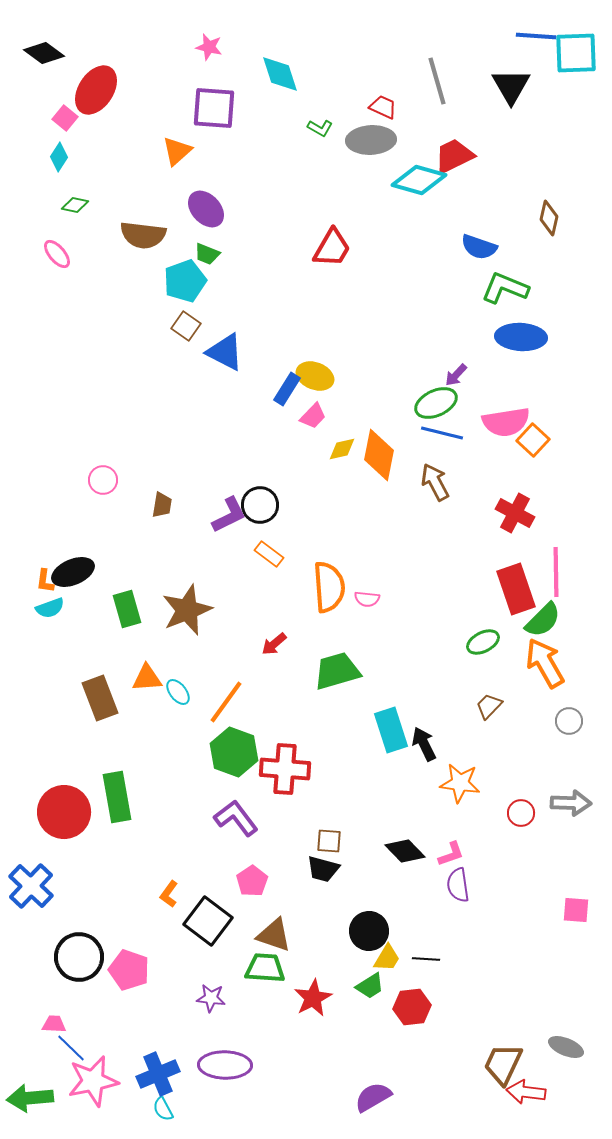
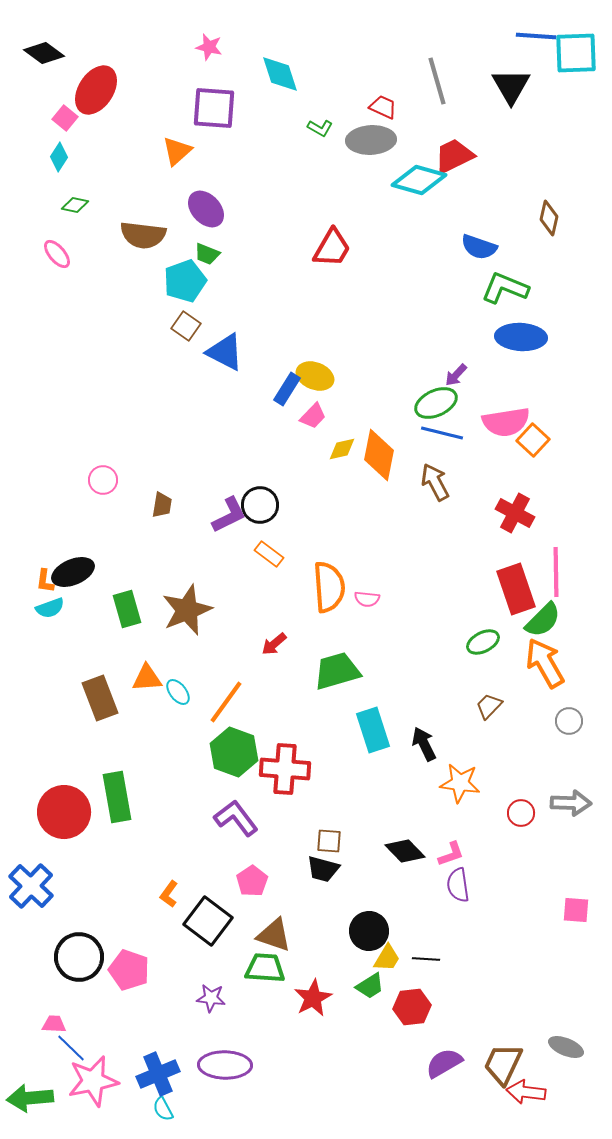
cyan rectangle at (391, 730): moved 18 px left
purple semicircle at (373, 1097): moved 71 px right, 34 px up
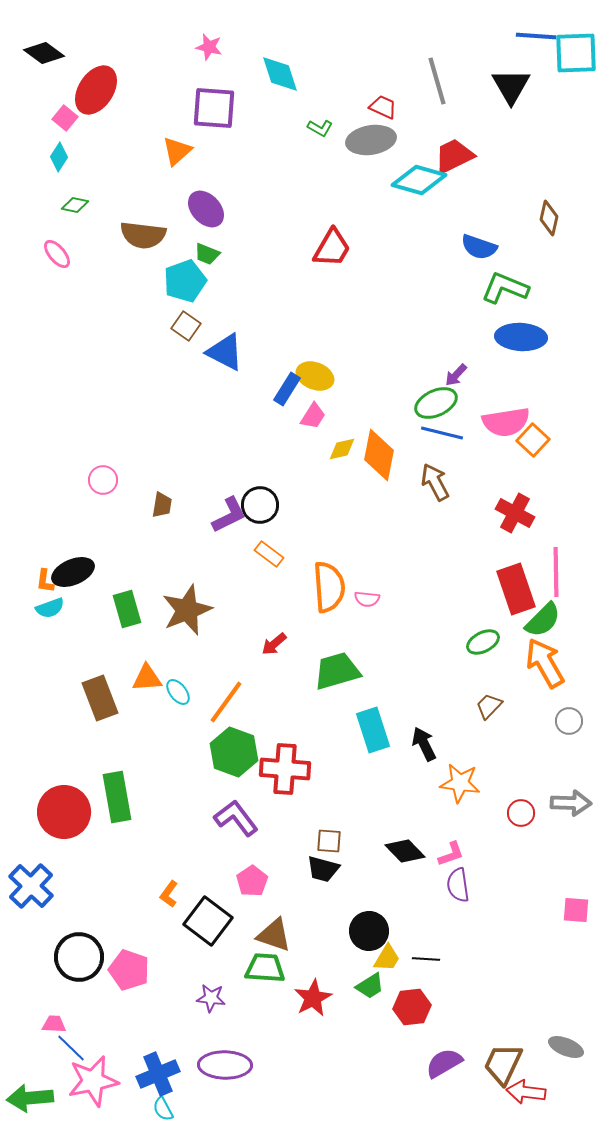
gray ellipse at (371, 140): rotated 6 degrees counterclockwise
pink trapezoid at (313, 416): rotated 12 degrees counterclockwise
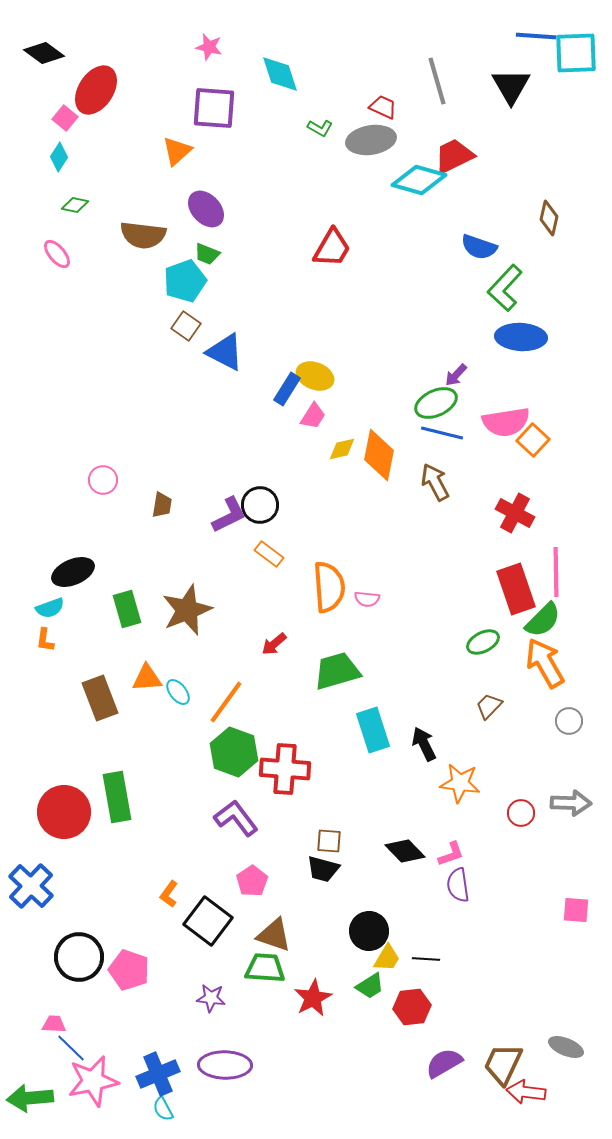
green L-shape at (505, 288): rotated 69 degrees counterclockwise
orange L-shape at (45, 581): moved 59 px down
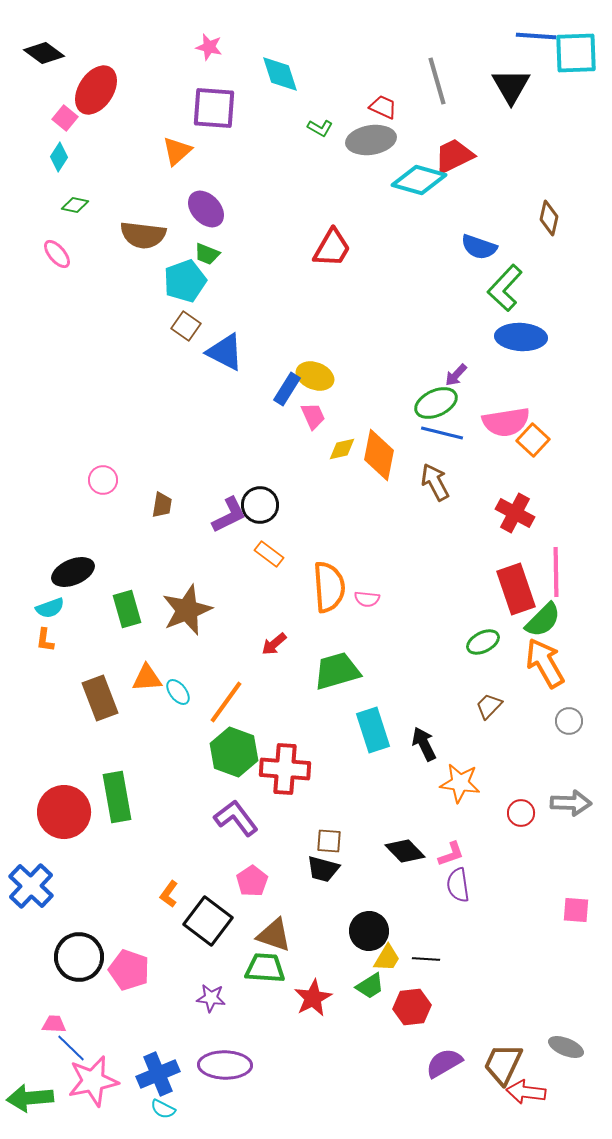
pink trapezoid at (313, 416): rotated 56 degrees counterclockwise
cyan semicircle at (163, 1109): rotated 35 degrees counterclockwise
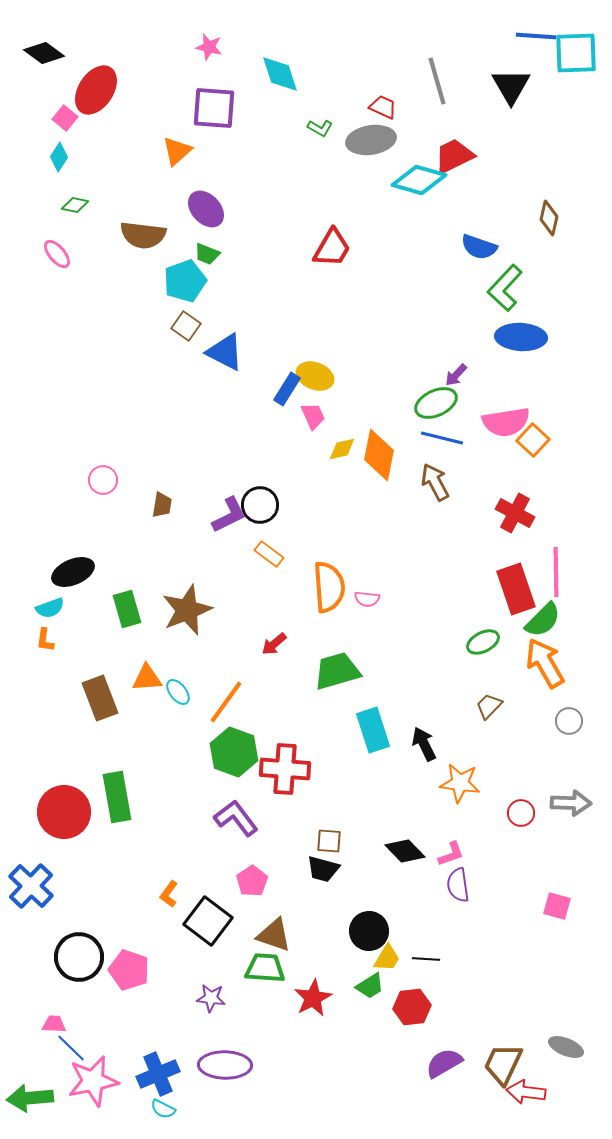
blue line at (442, 433): moved 5 px down
pink square at (576, 910): moved 19 px left, 4 px up; rotated 12 degrees clockwise
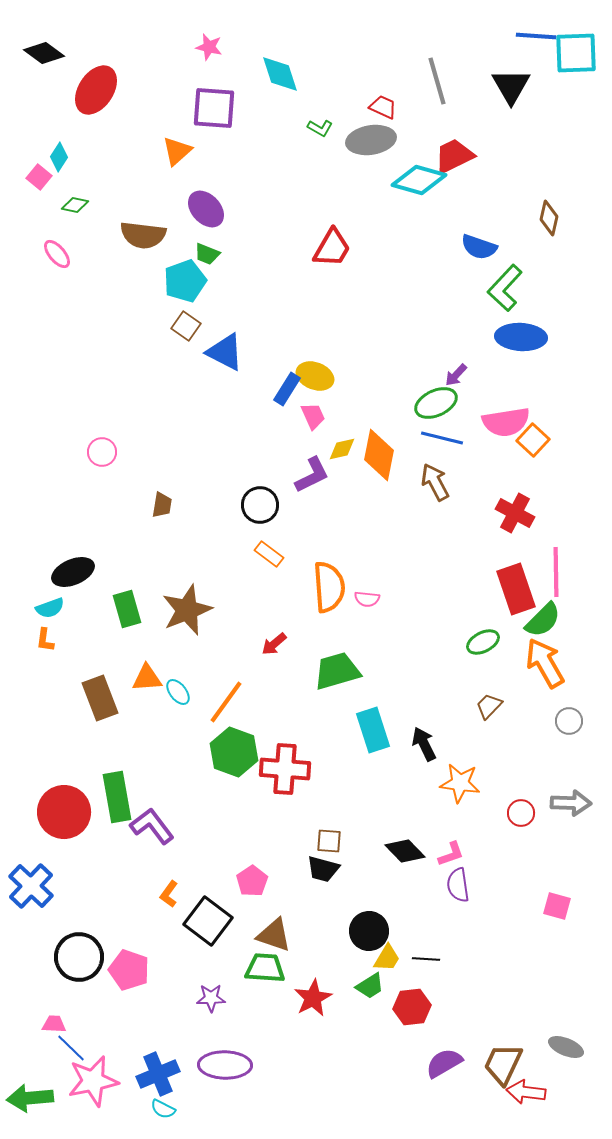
pink square at (65, 118): moved 26 px left, 59 px down
pink circle at (103, 480): moved 1 px left, 28 px up
purple L-shape at (229, 515): moved 83 px right, 40 px up
purple L-shape at (236, 818): moved 84 px left, 8 px down
purple star at (211, 998): rotated 8 degrees counterclockwise
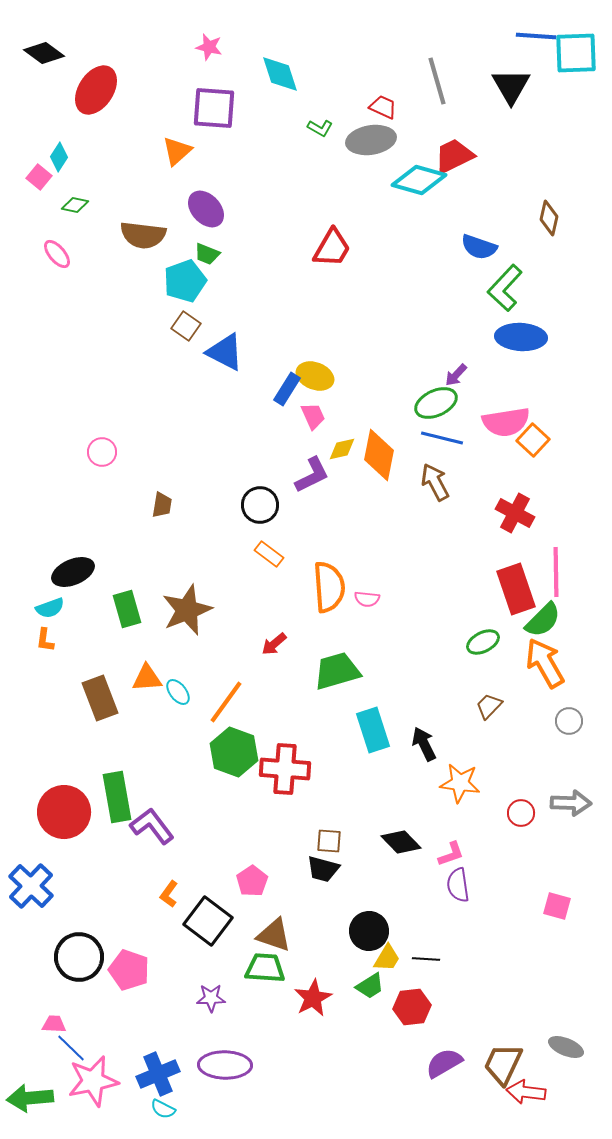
black diamond at (405, 851): moved 4 px left, 9 px up
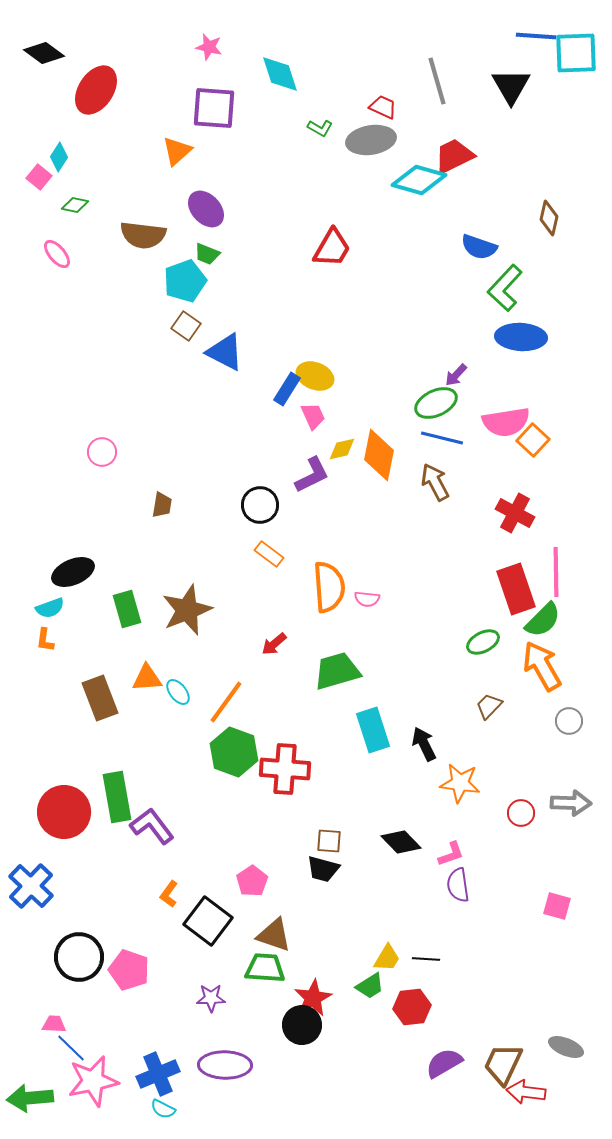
orange arrow at (545, 663): moved 3 px left, 3 px down
black circle at (369, 931): moved 67 px left, 94 px down
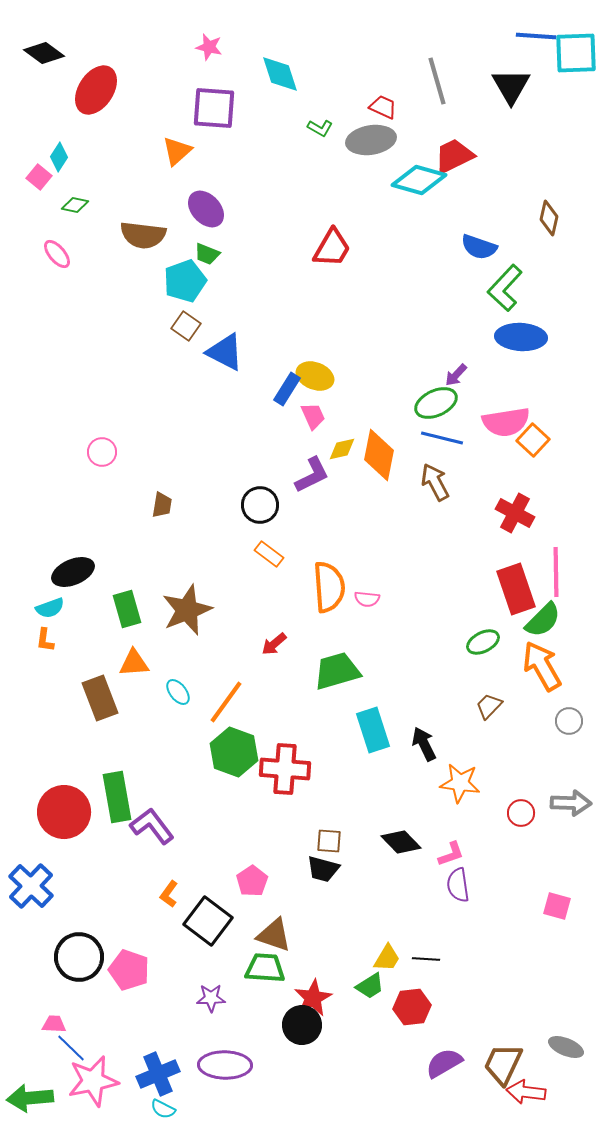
orange triangle at (147, 678): moved 13 px left, 15 px up
